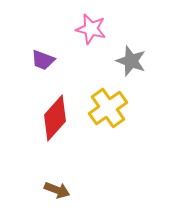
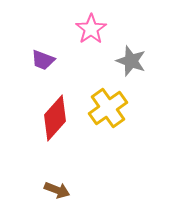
pink star: rotated 24 degrees clockwise
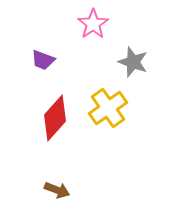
pink star: moved 2 px right, 5 px up
gray star: moved 2 px right, 1 px down
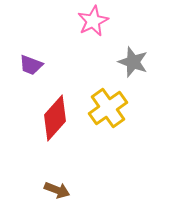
pink star: moved 3 px up; rotated 8 degrees clockwise
purple trapezoid: moved 12 px left, 5 px down
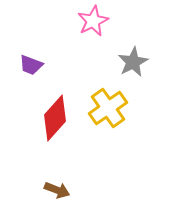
gray star: rotated 24 degrees clockwise
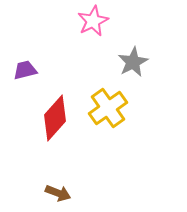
purple trapezoid: moved 6 px left, 5 px down; rotated 145 degrees clockwise
brown arrow: moved 1 px right, 3 px down
